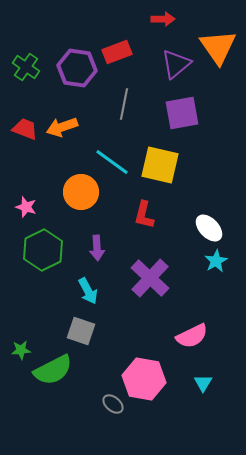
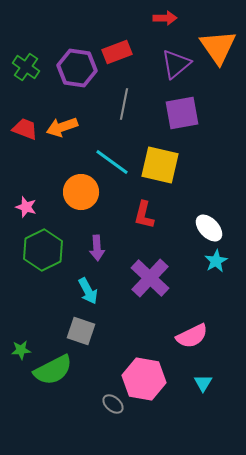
red arrow: moved 2 px right, 1 px up
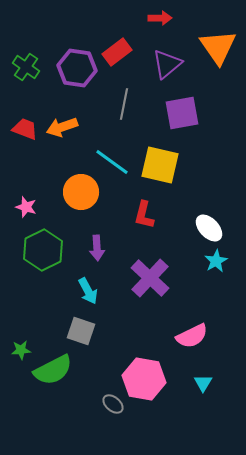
red arrow: moved 5 px left
red rectangle: rotated 16 degrees counterclockwise
purple triangle: moved 9 px left
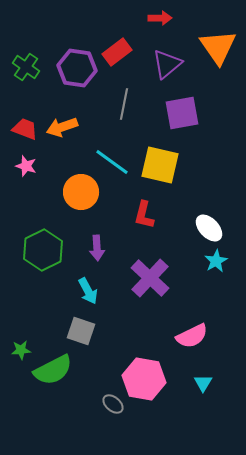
pink star: moved 41 px up
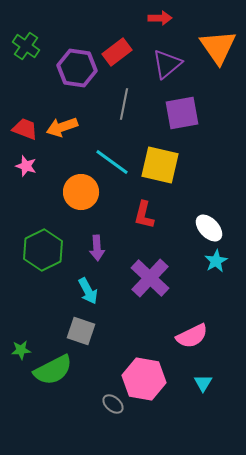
green cross: moved 21 px up
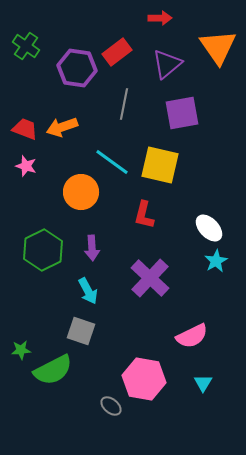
purple arrow: moved 5 px left
gray ellipse: moved 2 px left, 2 px down
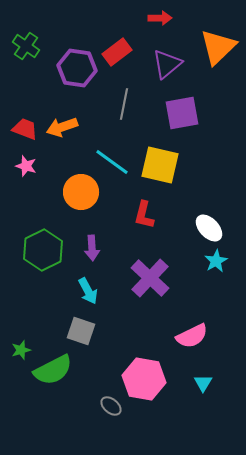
orange triangle: rotated 21 degrees clockwise
green star: rotated 12 degrees counterclockwise
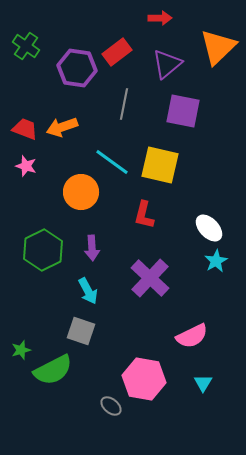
purple square: moved 1 px right, 2 px up; rotated 21 degrees clockwise
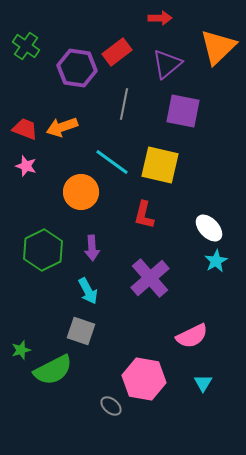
purple cross: rotated 6 degrees clockwise
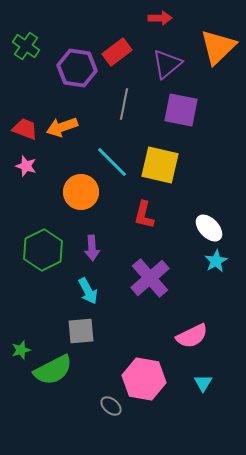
purple square: moved 2 px left, 1 px up
cyan line: rotated 9 degrees clockwise
gray square: rotated 24 degrees counterclockwise
